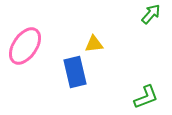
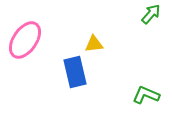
pink ellipse: moved 6 px up
green L-shape: moved 2 px up; rotated 136 degrees counterclockwise
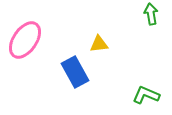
green arrow: rotated 50 degrees counterclockwise
yellow triangle: moved 5 px right
blue rectangle: rotated 16 degrees counterclockwise
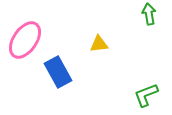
green arrow: moved 2 px left
blue rectangle: moved 17 px left
green L-shape: rotated 44 degrees counterclockwise
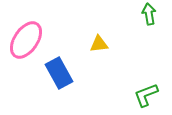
pink ellipse: moved 1 px right
blue rectangle: moved 1 px right, 1 px down
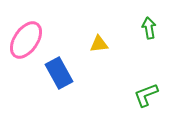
green arrow: moved 14 px down
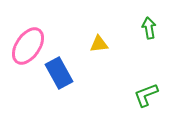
pink ellipse: moved 2 px right, 6 px down
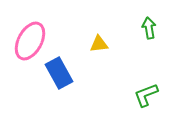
pink ellipse: moved 2 px right, 5 px up; rotated 6 degrees counterclockwise
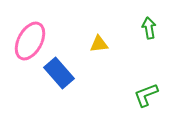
blue rectangle: rotated 12 degrees counterclockwise
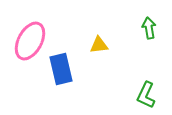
yellow triangle: moved 1 px down
blue rectangle: moved 2 px right, 4 px up; rotated 28 degrees clockwise
green L-shape: rotated 44 degrees counterclockwise
